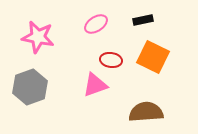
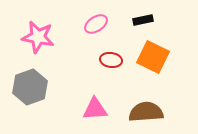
pink triangle: moved 24 px down; rotated 16 degrees clockwise
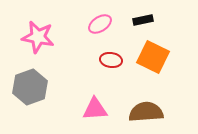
pink ellipse: moved 4 px right
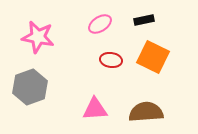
black rectangle: moved 1 px right
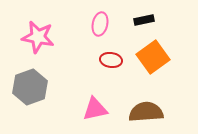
pink ellipse: rotated 45 degrees counterclockwise
orange square: rotated 28 degrees clockwise
pink triangle: rotated 8 degrees counterclockwise
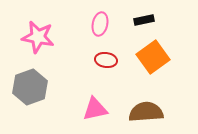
red ellipse: moved 5 px left
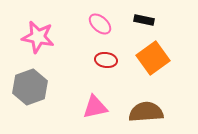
black rectangle: rotated 24 degrees clockwise
pink ellipse: rotated 60 degrees counterclockwise
orange square: moved 1 px down
pink triangle: moved 2 px up
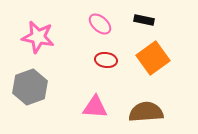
pink triangle: rotated 16 degrees clockwise
